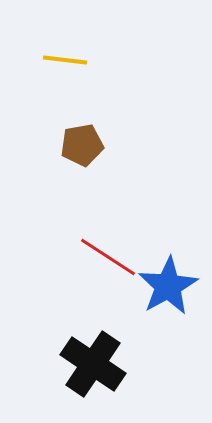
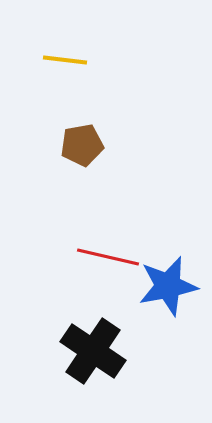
red line: rotated 20 degrees counterclockwise
blue star: rotated 18 degrees clockwise
black cross: moved 13 px up
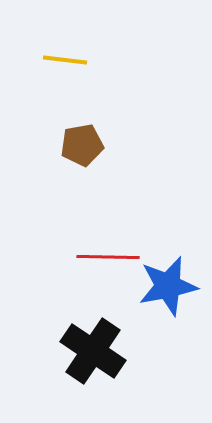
red line: rotated 12 degrees counterclockwise
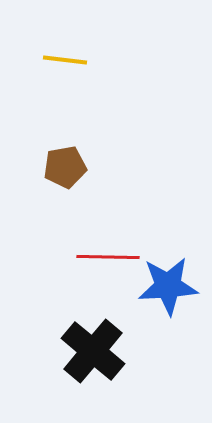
brown pentagon: moved 17 px left, 22 px down
blue star: rotated 8 degrees clockwise
black cross: rotated 6 degrees clockwise
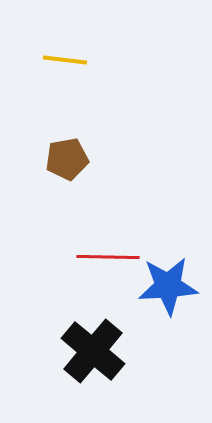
brown pentagon: moved 2 px right, 8 px up
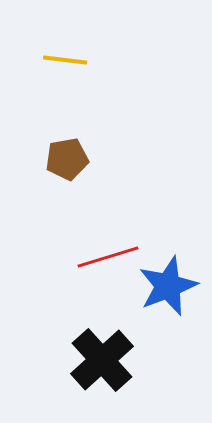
red line: rotated 18 degrees counterclockwise
blue star: rotated 18 degrees counterclockwise
black cross: moved 9 px right, 9 px down; rotated 8 degrees clockwise
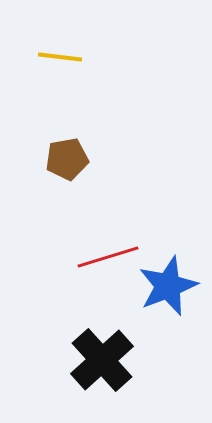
yellow line: moved 5 px left, 3 px up
